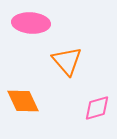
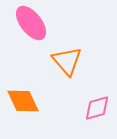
pink ellipse: rotated 48 degrees clockwise
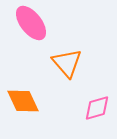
orange triangle: moved 2 px down
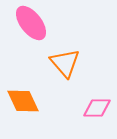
orange triangle: moved 2 px left
pink diamond: rotated 16 degrees clockwise
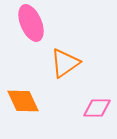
pink ellipse: rotated 15 degrees clockwise
orange triangle: rotated 36 degrees clockwise
